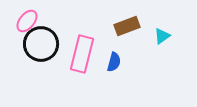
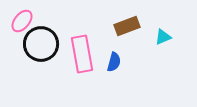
pink ellipse: moved 5 px left
cyan triangle: moved 1 px right, 1 px down; rotated 12 degrees clockwise
pink rectangle: rotated 24 degrees counterclockwise
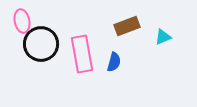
pink ellipse: rotated 50 degrees counterclockwise
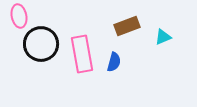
pink ellipse: moved 3 px left, 5 px up
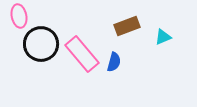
pink rectangle: rotated 30 degrees counterclockwise
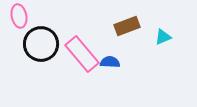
blue semicircle: moved 4 px left; rotated 102 degrees counterclockwise
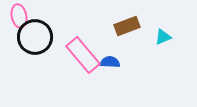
black circle: moved 6 px left, 7 px up
pink rectangle: moved 1 px right, 1 px down
